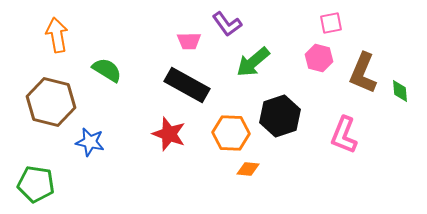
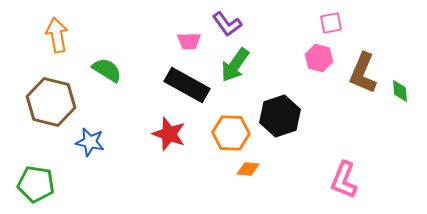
green arrow: moved 18 px left, 3 px down; rotated 15 degrees counterclockwise
pink L-shape: moved 45 px down
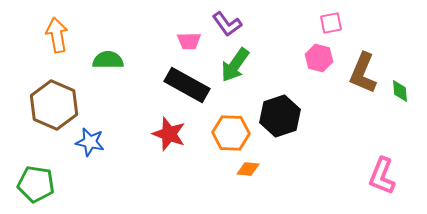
green semicircle: moved 1 px right, 10 px up; rotated 32 degrees counterclockwise
brown hexagon: moved 3 px right, 3 px down; rotated 9 degrees clockwise
pink L-shape: moved 38 px right, 4 px up
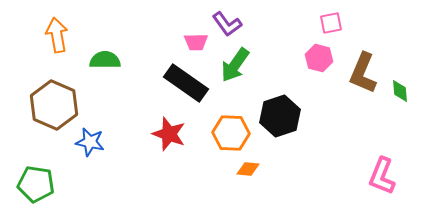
pink trapezoid: moved 7 px right, 1 px down
green semicircle: moved 3 px left
black rectangle: moved 1 px left, 2 px up; rotated 6 degrees clockwise
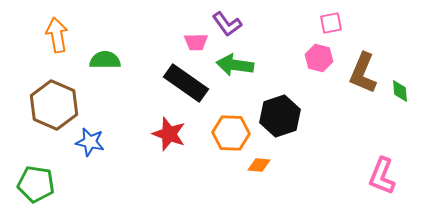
green arrow: rotated 63 degrees clockwise
orange diamond: moved 11 px right, 4 px up
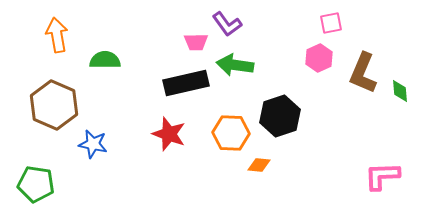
pink hexagon: rotated 20 degrees clockwise
black rectangle: rotated 48 degrees counterclockwise
blue star: moved 3 px right, 2 px down
pink L-shape: rotated 66 degrees clockwise
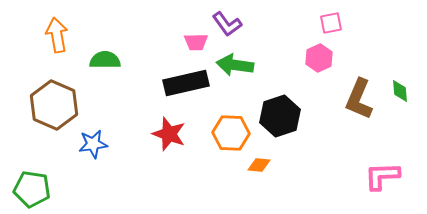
brown L-shape: moved 4 px left, 26 px down
blue star: rotated 20 degrees counterclockwise
green pentagon: moved 4 px left, 5 px down
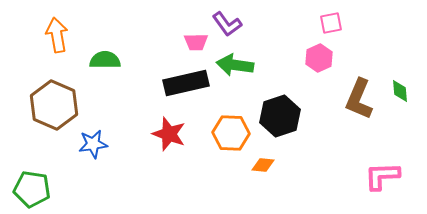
orange diamond: moved 4 px right
